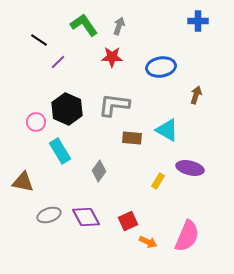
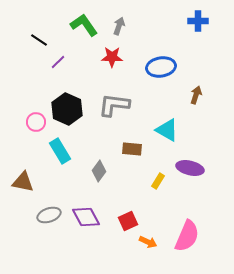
brown rectangle: moved 11 px down
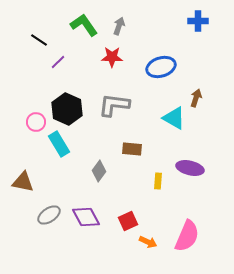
blue ellipse: rotated 8 degrees counterclockwise
brown arrow: moved 3 px down
cyan triangle: moved 7 px right, 12 px up
cyan rectangle: moved 1 px left, 7 px up
yellow rectangle: rotated 28 degrees counterclockwise
gray ellipse: rotated 15 degrees counterclockwise
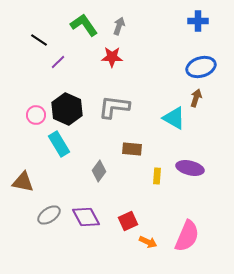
blue ellipse: moved 40 px right
gray L-shape: moved 2 px down
pink circle: moved 7 px up
yellow rectangle: moved 1 px left, 5 px up
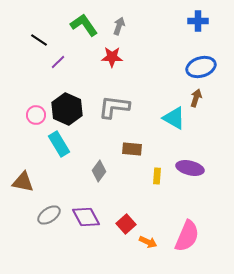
red square: moved 2 px left, 3 px down; rotated 18 degrees counterclockwise
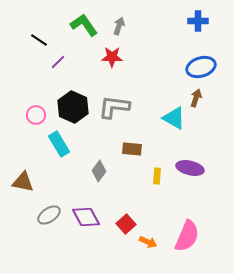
black hexagon: moved 6 px right, 2 px up
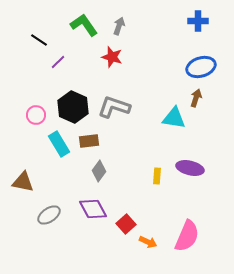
red star: rotated 15 degrees clockwise
gray L-shape: rotated 12 degrees clockwise
cyan triangle: rotated 20 degrees counterclockwise
brown rectangle: moved 43 px left, 8 px up; rotated 12 degrees counterclockwise
purple diamond: moved 7 px right, 8 px up
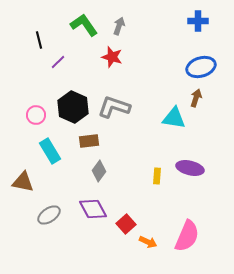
black line: rotated 42 degrees clockwise
cyan rectangle: moved 9 px left, 7 px down
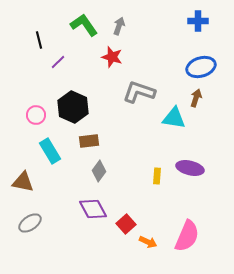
gray L-shape: moved 25 px right, 15 px up
gray ellipse: moved 19 px left, 8 px down
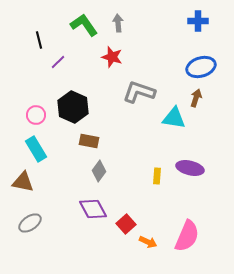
gray arrow: moved 1 px left, 3 px up; rotated 24 degrees counterclockwise
brown rectangle: rotated 18 degrees clockwise
cyan rectangle: moved 14 px left, 2 px up
